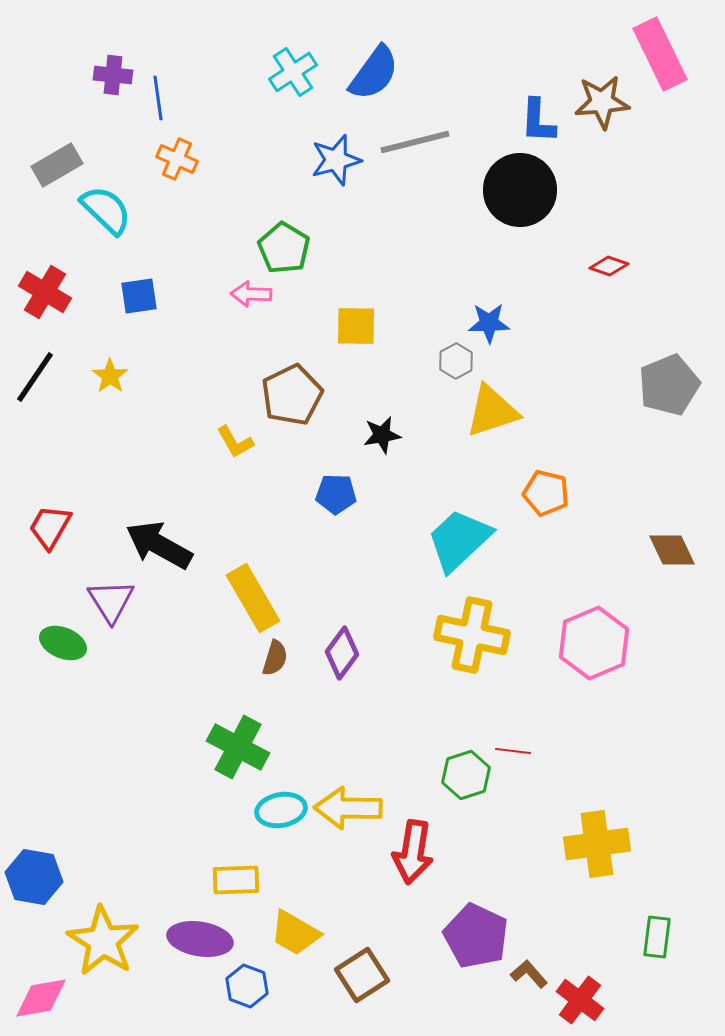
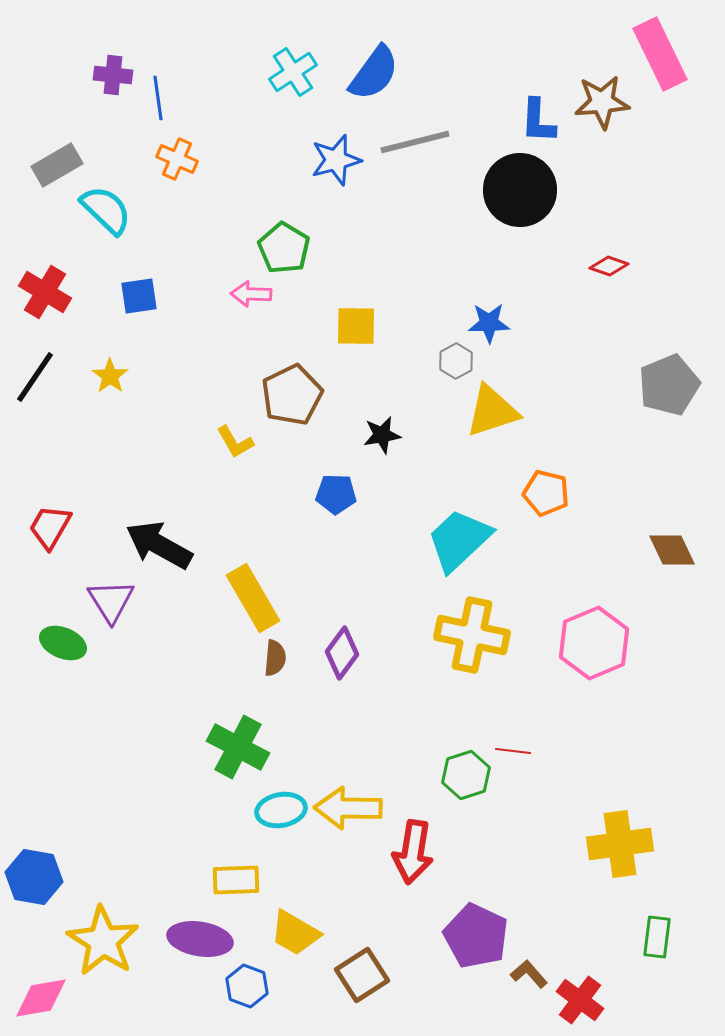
brown semicircle at (275, 658): rotated 12 degrees counterclockwise
yellow cross at (597, 844): moved 23 px right
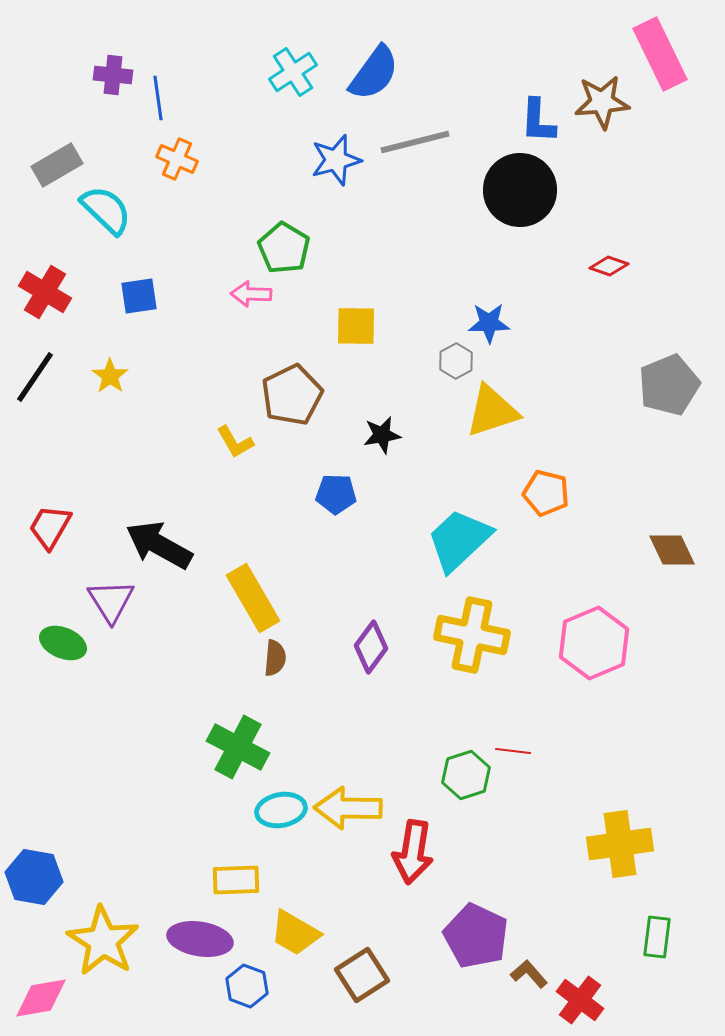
purple diamond at (342, 653): moved 29 px right, 6 px up
